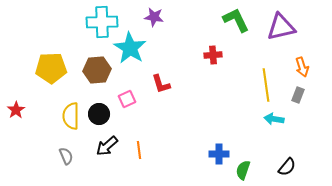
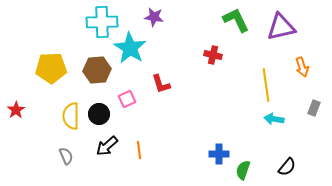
red cross: rotated 18 degrees clockwise
gray rectangle: moved 16 px right, 13 px down
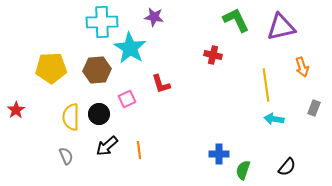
yellow semicircle: moved 1 px down
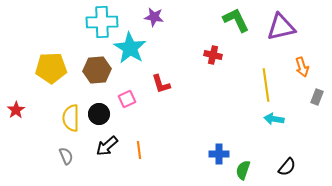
gray rectangle: moved 3 px right, 11 px up
yellow semicircle: moved 1 px down
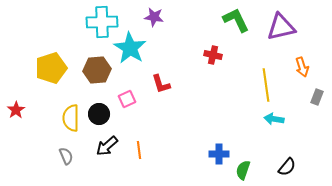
yellow pentagon: rotated 16 degrees counterclockwise
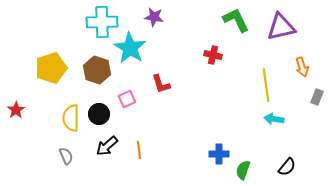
brown hexagon: rotated 24 degrees clockwise
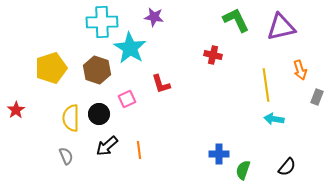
orange arrow: moved 2 px left, 3 px down
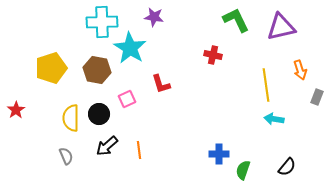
brown hexagon: rotated 8 degrees counterclockwise
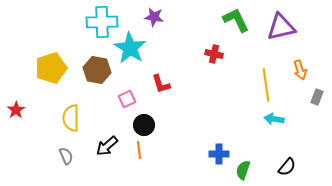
red cross: moved 1 px right, 1 px up
black circle: moved 45 px right, 11 px down
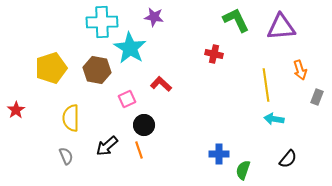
purple triangle: rotated 8 degrees clockwise
red L-shape: rotated 150 degrees clockwise
orange line: rotated 12 degrees counterclockwise
black semicircle: moved 1 px right, 8 px up
